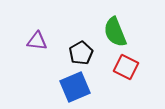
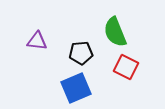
black pentagon: rotated 25 degrees clockwise
blue square: moved 1 px right, 1 px down
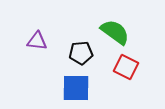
green semicircle: rotated 148 degrees clockwise
blue square: rotated 24 degrees clockwise
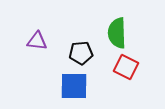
green semicircle: moved 2 px right, 1 px down; rotated 128 degrees counterclockwise
blue square: moved 2 px left, 2 px up
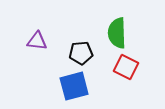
blue square: rotated 16 degrees counterclockwise
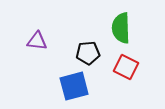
green semicircle: moved 4 px right, 5 px up
black pentagon: moved 7 px right
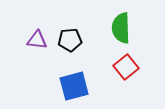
purple triangle: moved 1 px up
black pentagon: moved 18 px left, 13 px up
red square: rotated 25 degrees clockwise
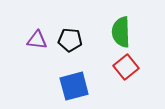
green semicircle: moved 4 px down
black pentagon: rotated 10 degrees clockwise
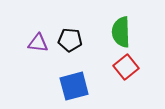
purple triangle: moved 1 px right, 3 px down
